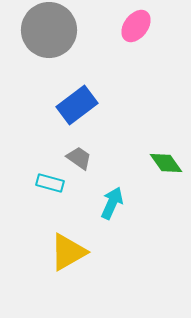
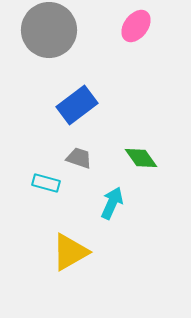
gray trapezoid: rotated 16 degrees counterclockwise
green diamond: moved 25 px left, 5 px up
cyan rectangle: moved 4 px left
yellow triangle: moved 2 px right
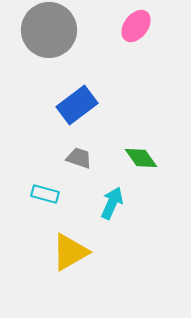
cyan rectangle: moved 1 px left, 11 px down
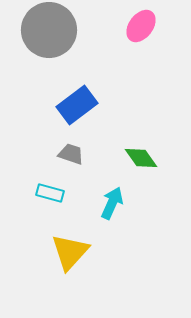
pink ellipse: moved 5 px right
gray trapezoid: moved 8 px left, 4 px up
cyan rectangle: moved 5 px right, 1 px up
yellow triangle: rotated 18 degrees counterclockwise
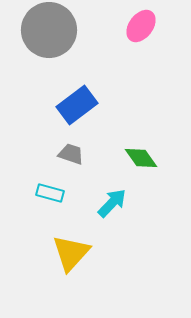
cyan arrow: rotated 20 degrees clockwise
yellow triangle: moved 1 px right, 1 px down
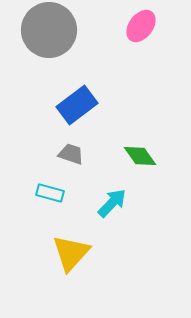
green diamond: moved 1 px left, 2 px up
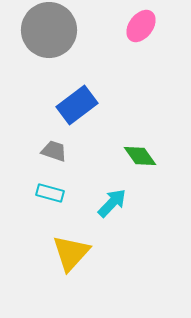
gray trapezoid: moved 17 px left, 3 px up
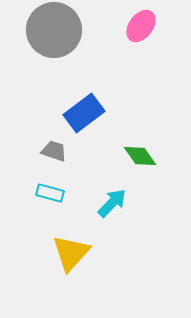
gray circle: moved 5 px right
blue rectangle: moved 7 px right, 8 px down
